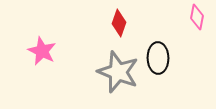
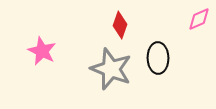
pink diamond: moved 2 px right, 2 px down; rotated 55 degrees clockwise
red diamond: moved 1 px right, 2 px down
gray star: moved 7 px left, 3 px up
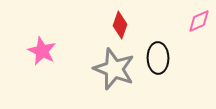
pink diamond: moved 2 px down
gray star: moved 3 px right
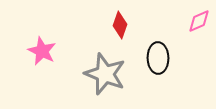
gray star: moved 9 px left, 5 px down
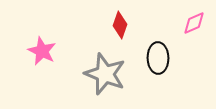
pink diamond: moved 5 px left, 2 px down
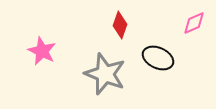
black ellipse: rotated 64 degrees counterclockwise
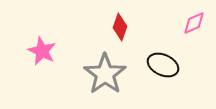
red diamond: moved 2 px down
black ellipse: moved 5 px right, 7 px down
gray star: rotated 15 degrees clockwise
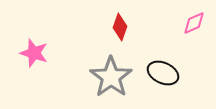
pink star: moved 8 px left, 2 px down; rotated 8 degrees counterclockwise
black ellipse: moved 8 px down
gray star: moved 6 px right, 3 px down
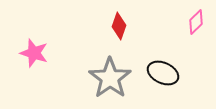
pink diamond: moved 2 px right, 1 px up; rotated 20 degrees counterclockwise
red diamond: moved 1 px left, 1 px up
gray star: moved 1 px left, 1 px down
